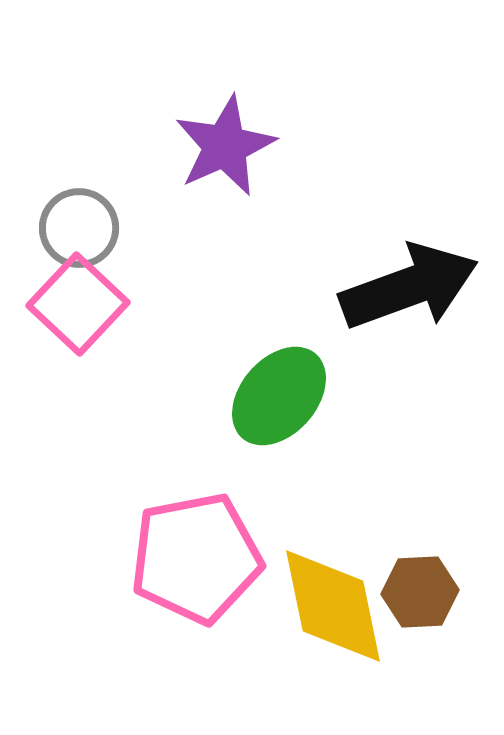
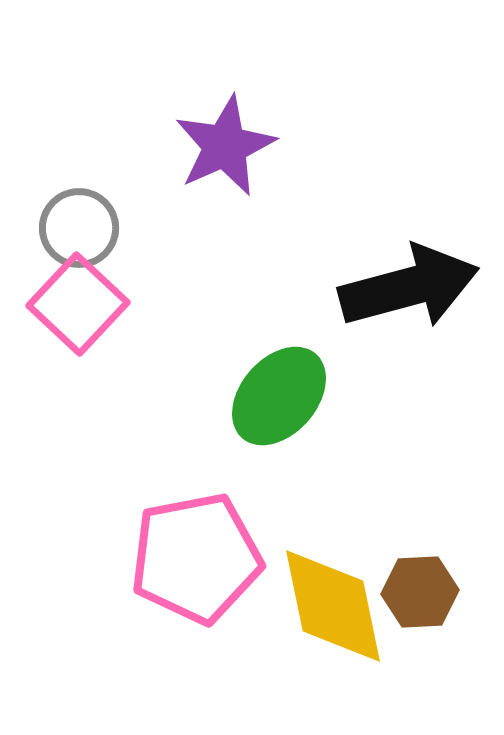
black arrow: rotated 5 degrees clockwise
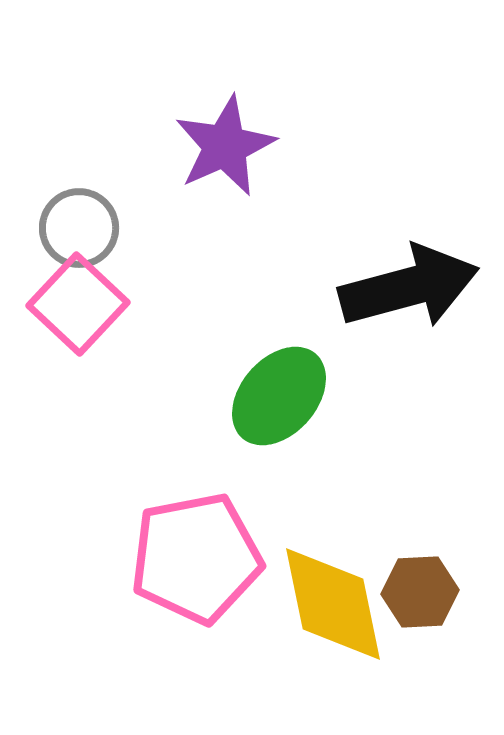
yellow diamond: moved 2 px up
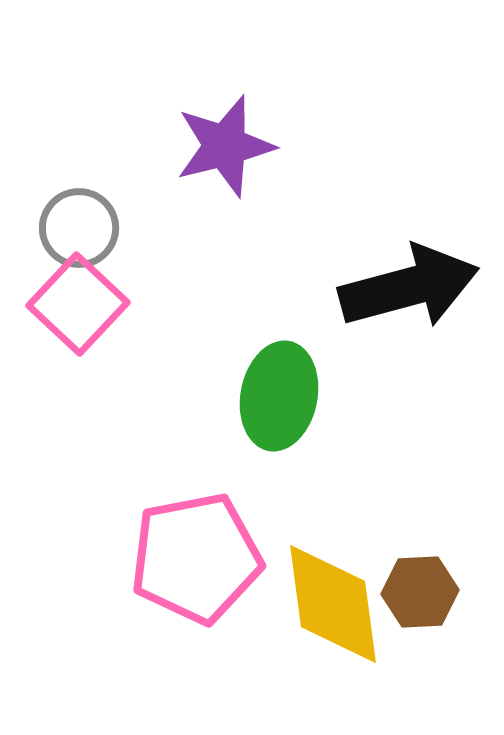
purple star: rotated 10 degrees clockwise
green ellipse: rotated 30 degrees counterclockwise
yellow diamond: rotated 4 degrees clockwise
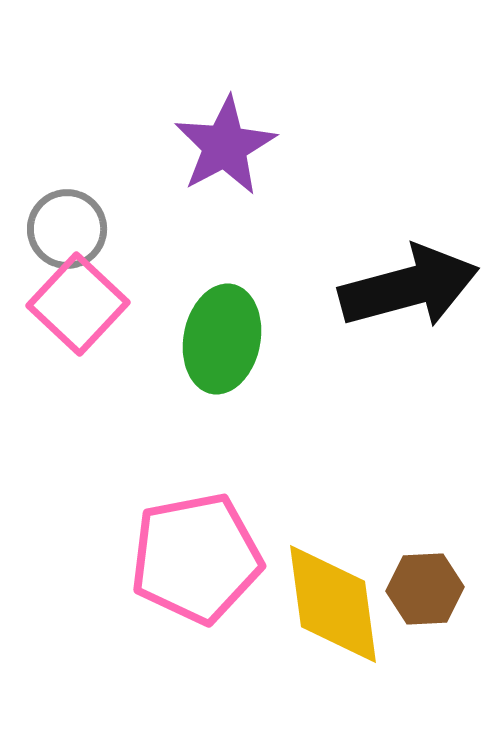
purple star: rotated 14 degrees counterclockwise
gray circle: moved 12 px left, 1 px down
green ellipse: moved 57 px left, 57 px up
brown hexagon: moved 5 px right, 3 px up
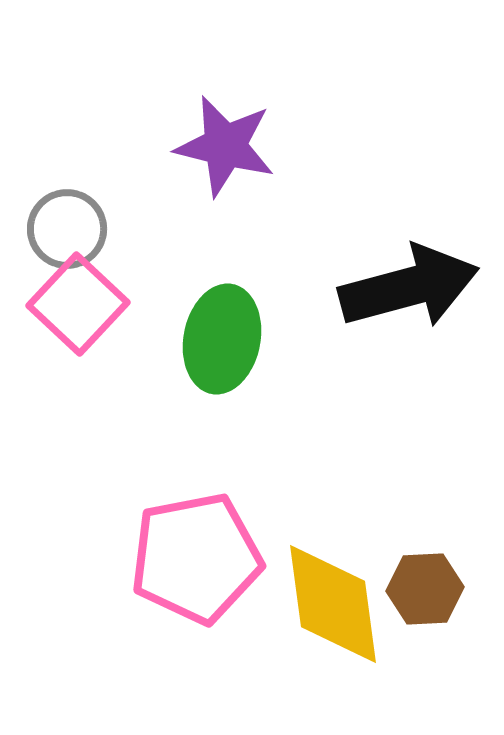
purple star: rotated 30 degrees counterclockwise
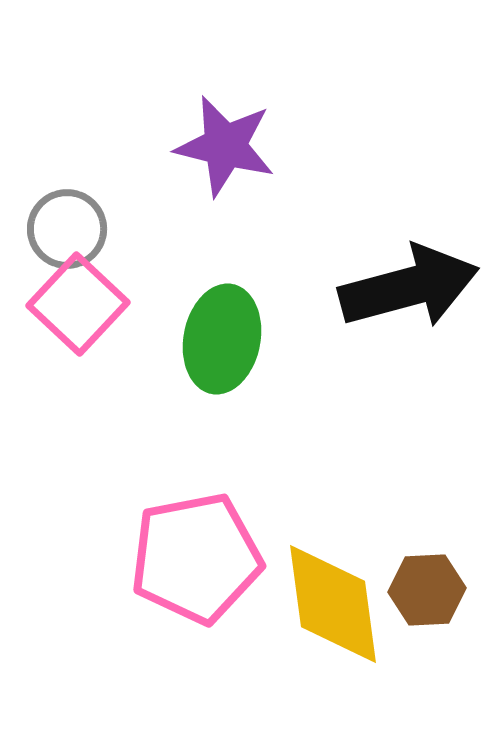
brown hexagon: moved 2 px right, 1 px down
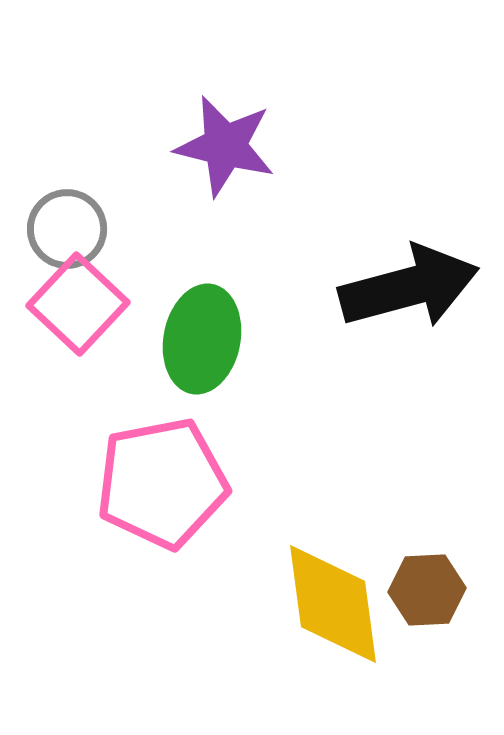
green ellipse: moved 20 px left
pink pentagon: moved 34 px left, 75 px up
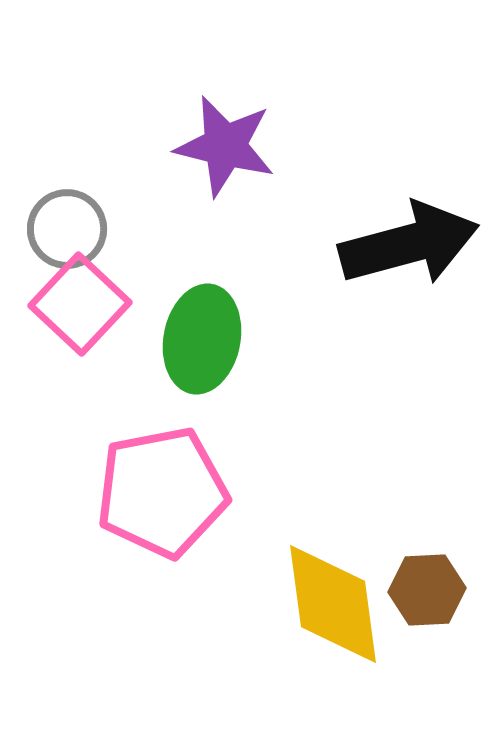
black arrow: moved 43 px up
pink square: moved 2 px right
pink pentagon: moved 9 px down
